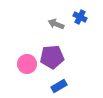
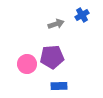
blue cross: moved 2 px right, 2 px up; rotated 32 degrees clockwise
gray arrow: rotated 140 degrees clockwise
blue rectangle: rotated 28 degrees clockwise
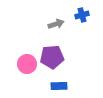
blue cross: rotated 16 degrees clockwise
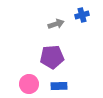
pink circle: moved 2 px right, 20 px down
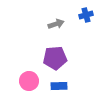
blue cross: moved 4 px right
purple pentagon: moved 3 px right, 1 px down
pink circle: moved 3 px up
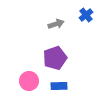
blue cross: rotated 24 degrees counterclockwise
purple pentagon: rotated 15 degrees counterclockwise
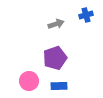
blue cross: rotated 24 degrees clockwise
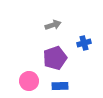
blue cross: moved 2 px left, 28 px down
gray arrow: moved 3 px left, 1 px down
blue rectangle: moved 1 px right
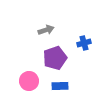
gray arrow: moved 7 px left, 5 px down
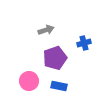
blue rectangle: moved 1 px left; rotated 14 degrees clockwise
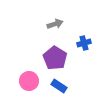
gray arrow: moved 9 px right, 6 px up
purple pentagon: rotated 20 degrees counterclockwise
blue rectangle: rotated 21 degrees clockwise
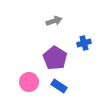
gray arrow: moved 1 px left, 3 px up
pink circle: moved 1 px down
